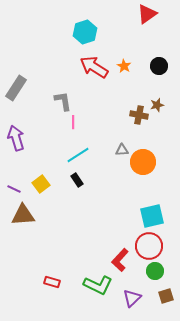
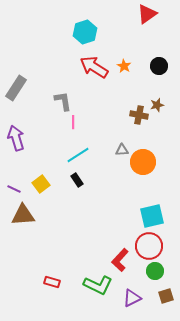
purple triangle: rotated 18 degrees clockwise
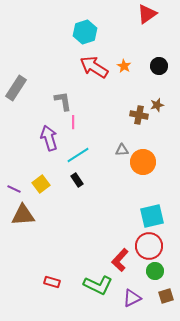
purple arrow: moved 33 px right
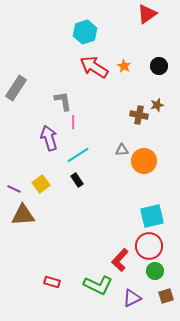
orange circle: moved 1 px right, 1 px up
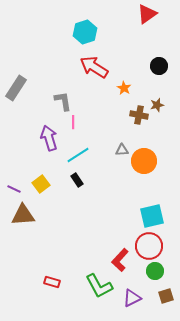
orange star: moved 22 px down
green L-shape: moved 1 px right, 1 px down; rotated 36 degrees clockwise
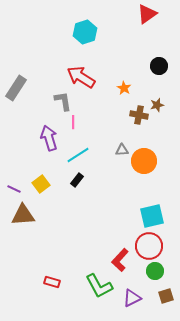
red arrow: moved 13 px left, 10 px down
black rectangle: rotated 72 degrees clockwise
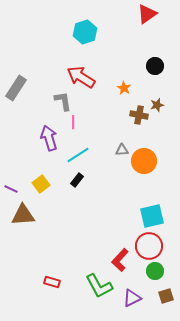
black circle: moved 4 px left
purple line: moved 3 px left
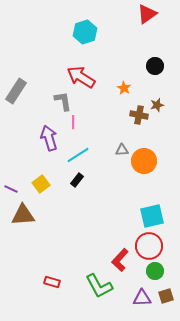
gray rectangle: moved 3 px down
purple triangle: moved 10 px right; rotated 24 degrees clockwise
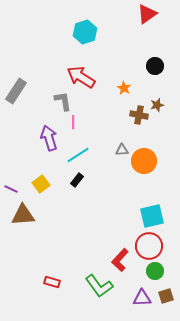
green L-shape: rotated 8 degrees counterclockwise
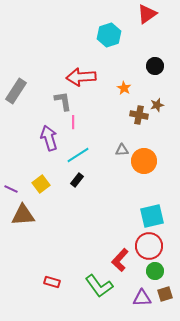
cyan hexagon: moved 24 px right, 3 px down
red arrow: rotated 36 degrees counterclockwise
brown square: moved 1 px left, 2 px up
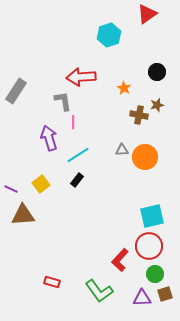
black circle: moved 2 px right, 6 px down
orange circle: moved 1 px right, 4 px up
green circle: moved 3 px down
green L-shape: moved 5 px down
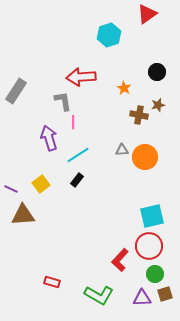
brown star: moved 1 px right
green L-shape: moved 4 px down; rotated 24 degrees counterclockwise
